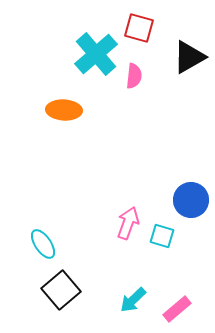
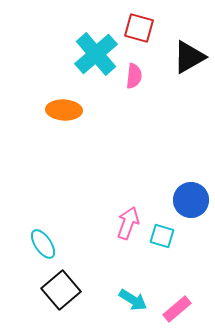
cyan arrow: rotated 104 degrees counterclockwise
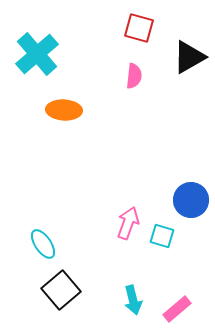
cyan cross: moved 59 px left
cyan arrow: rotated 44 degrees clockwise
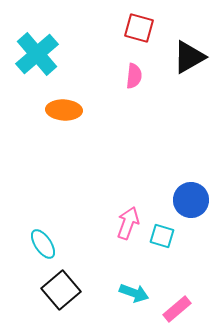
cyan arrow: moved 1 px right, 7 px up; rotated 56 degrees counterclockwise
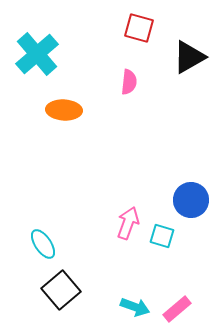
pink semicircle: moved 5 px left, 6 px down
cyan arrow: moved 1 px right, 14 px down
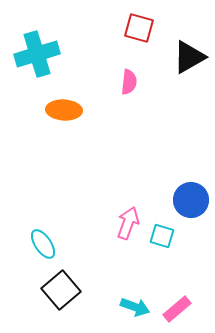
cyan cross: rotated 24 degrees clockwise
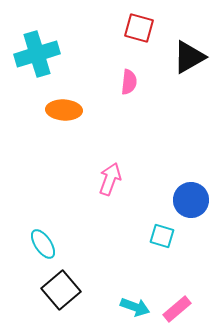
pink arrow: moved 18 px left, 44 px up
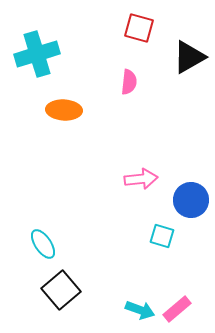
pink arrow: moved 31 px right; rotated 64 degrees clockwise
cyan arrow: moved 5 px right, 3 px down
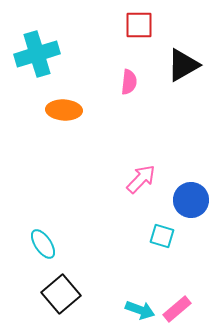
red square: moved 3 px up; rotated 16 degrees counterclockwise
black triangle: moved 6 px left, 8 px down
pink arrow: rotated 40 degrees counterclockwise
black square: moved 4 px down
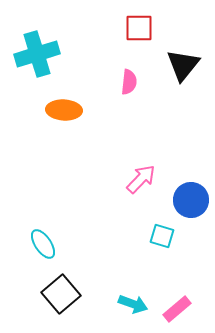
red square: moved 3 px down
black triangle: rotated 21 degrees counterclockwise
cyan arrow: moved 7 px left, 6 px up
